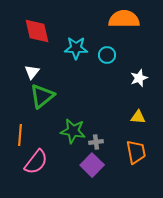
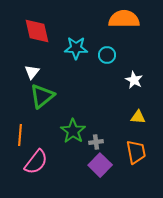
white star: moved 5 px left, 2 px down; rotated 24 degrees counterclockwise
green star: rotated 25 degrees clockwise
purple square: moved 8 px right
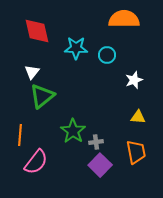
white star: rotated 24 degrees clockwise
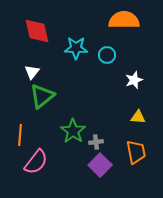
orange semicircle: moved 1 px down
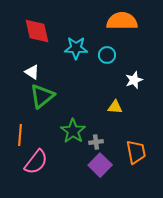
orange semicircle: moved 2 px left, 1 px down
white triangle: rotated 35 degrees counterclockwise
yellow triangle: moved 23 px left, 10 px up
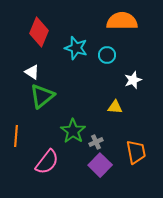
red diamond: moved 2 px right, 1 px down; rotated 36 degrees clockwise
cyan star: rotated 15 degrees clockwise
white star: moved 1 px left
orange line: moved 4 px left, 1 px down
gray cross: rotated 16 degrees counterclockwise
pink semicircle: moved 11 px right
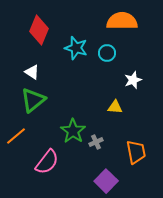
red diamond: moved 2 px up
cyan circle: moved 2 px up
green triangle: moved 9 px left, 4 px down
orange line: rotated 45 degrees clockwise
purple square: moved 6 px right, 16 px down
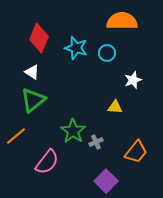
red diamond: moved 8 px down
orange trapezoid: rotated 50 degrees clockwise
